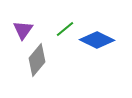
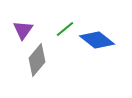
blue diamond: rotated 12 degrees clockwise
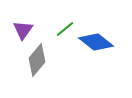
blue diamond: moved 1 px left, 2 px down
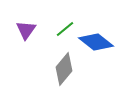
purple triangle: moved 3 px right
gray diamond: moved 27 px right, 9 px down
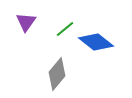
purple triangle: moved 8 px up
gray diamond: moved 7 px left, 5 px down
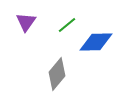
green line: moved 2 px right, 4 px up
blue diamond: rotated 40 degrees counterclockwise
